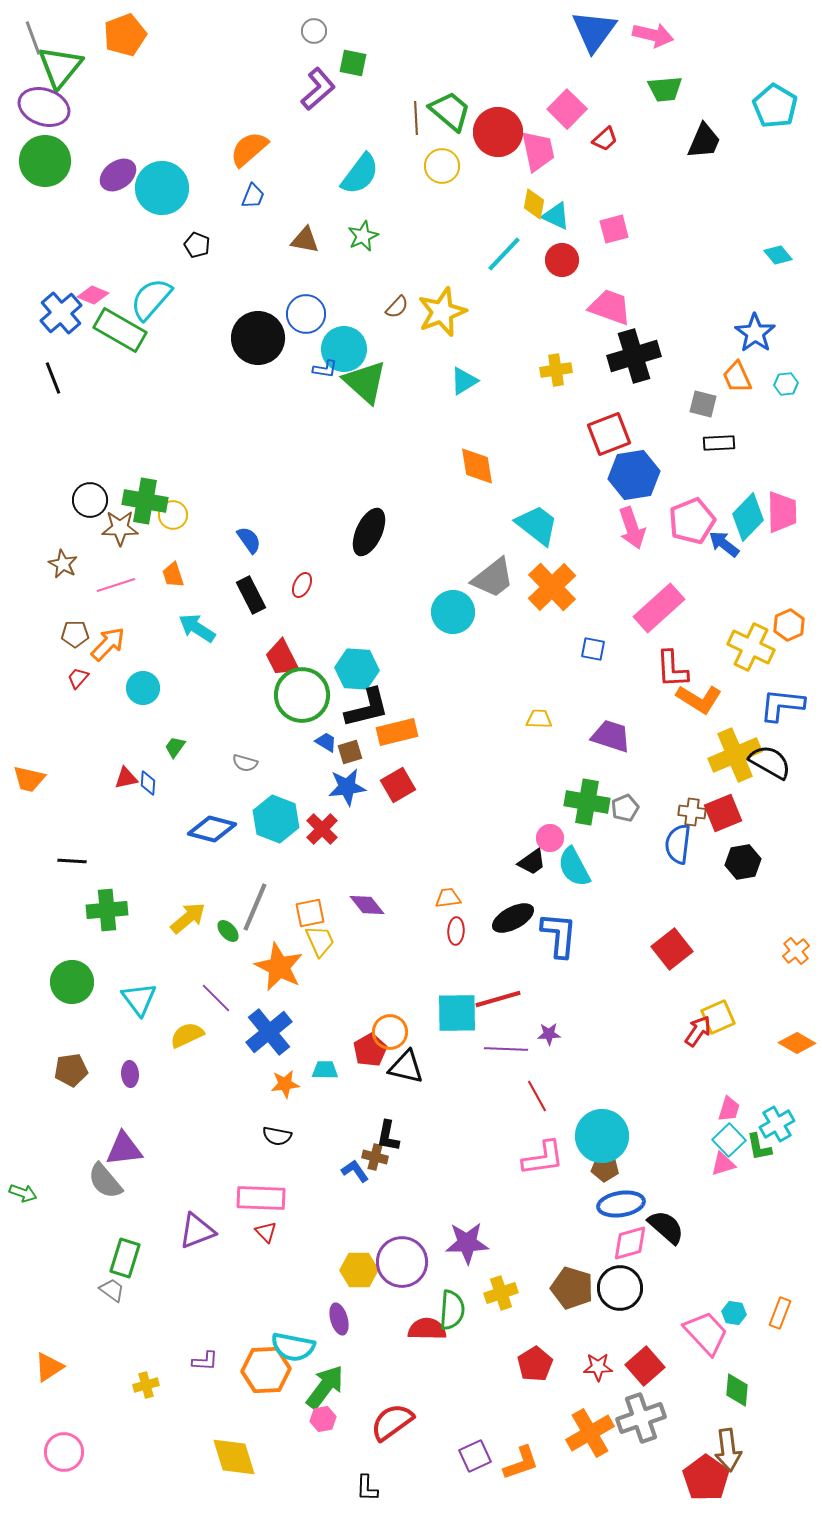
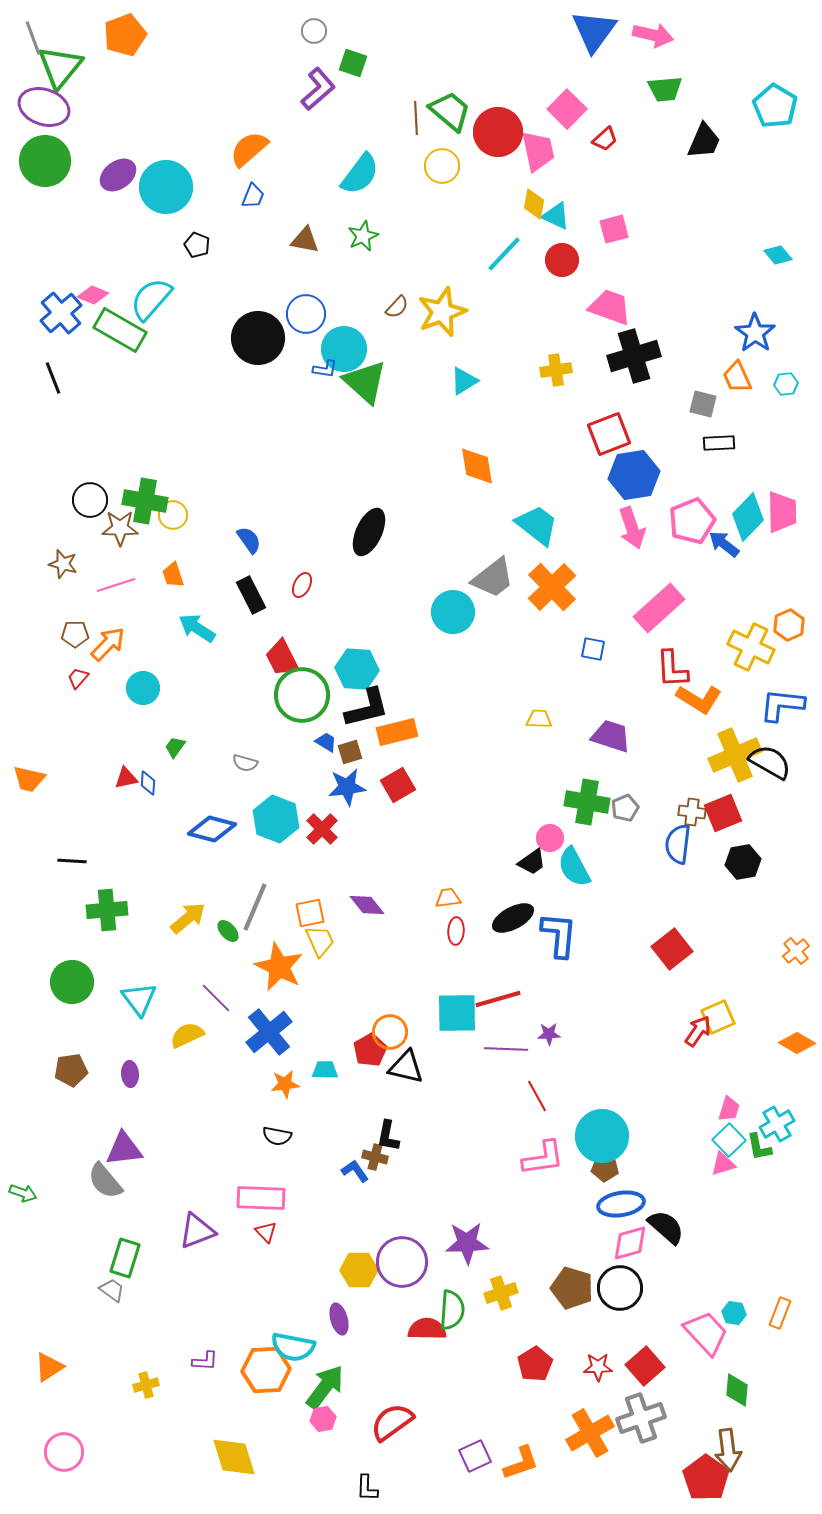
green square at (353, 63): rotated 8 degrees clockwise
cyan circle at (162, 188): moved 4 px right, 1 px up
brown star at (63, 564): rotated 12 degrees counterclockwise
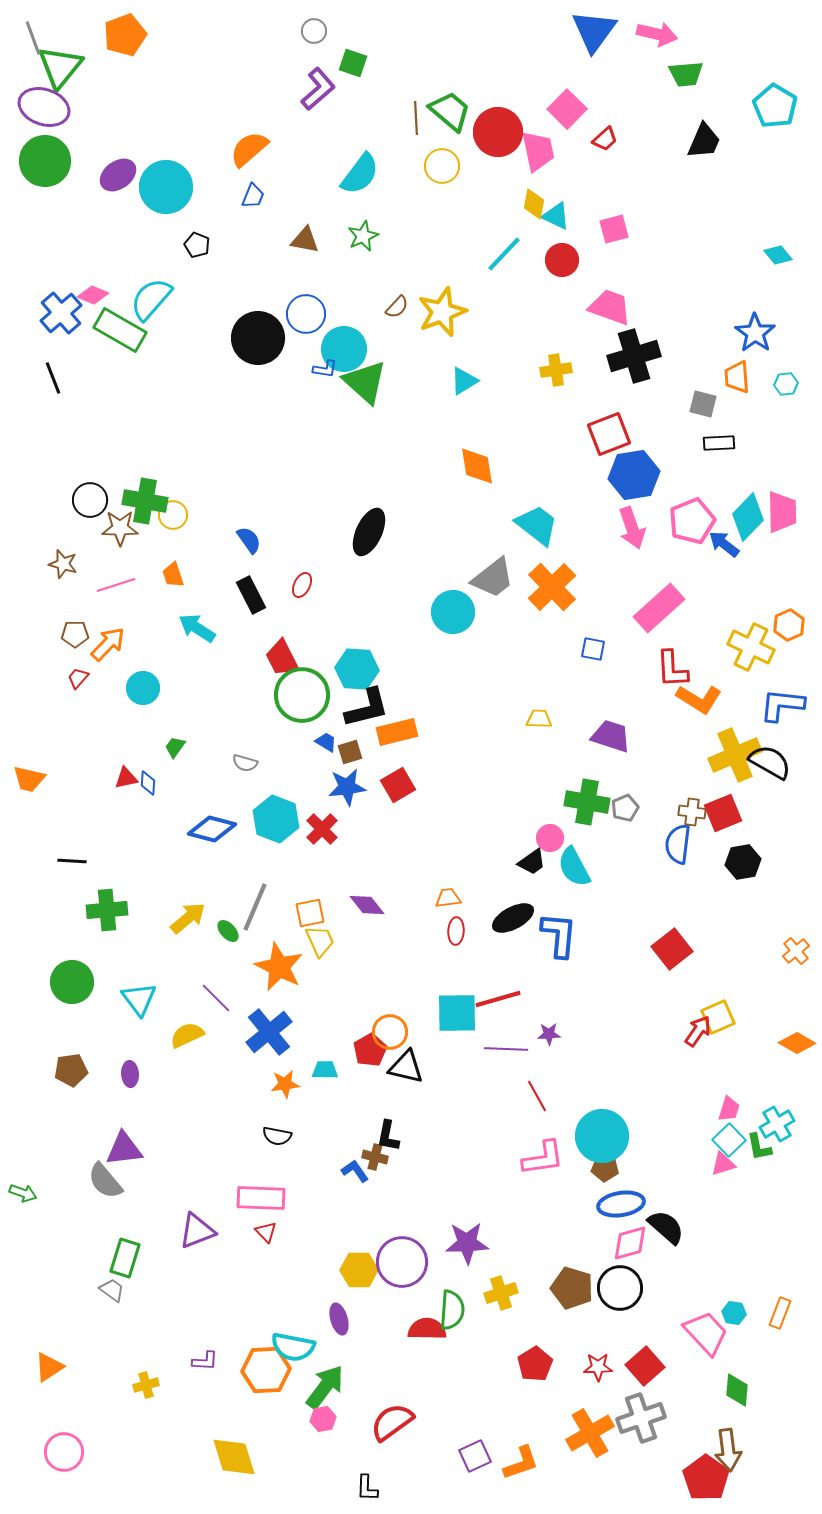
pink arrow at (653, 35): moved 4 px right, 1 px up
green trapezoid at (665, 89): moved 21 px right, 15 px up
orange trapezoid at (737, 377): rotated 20 degrees clockwise
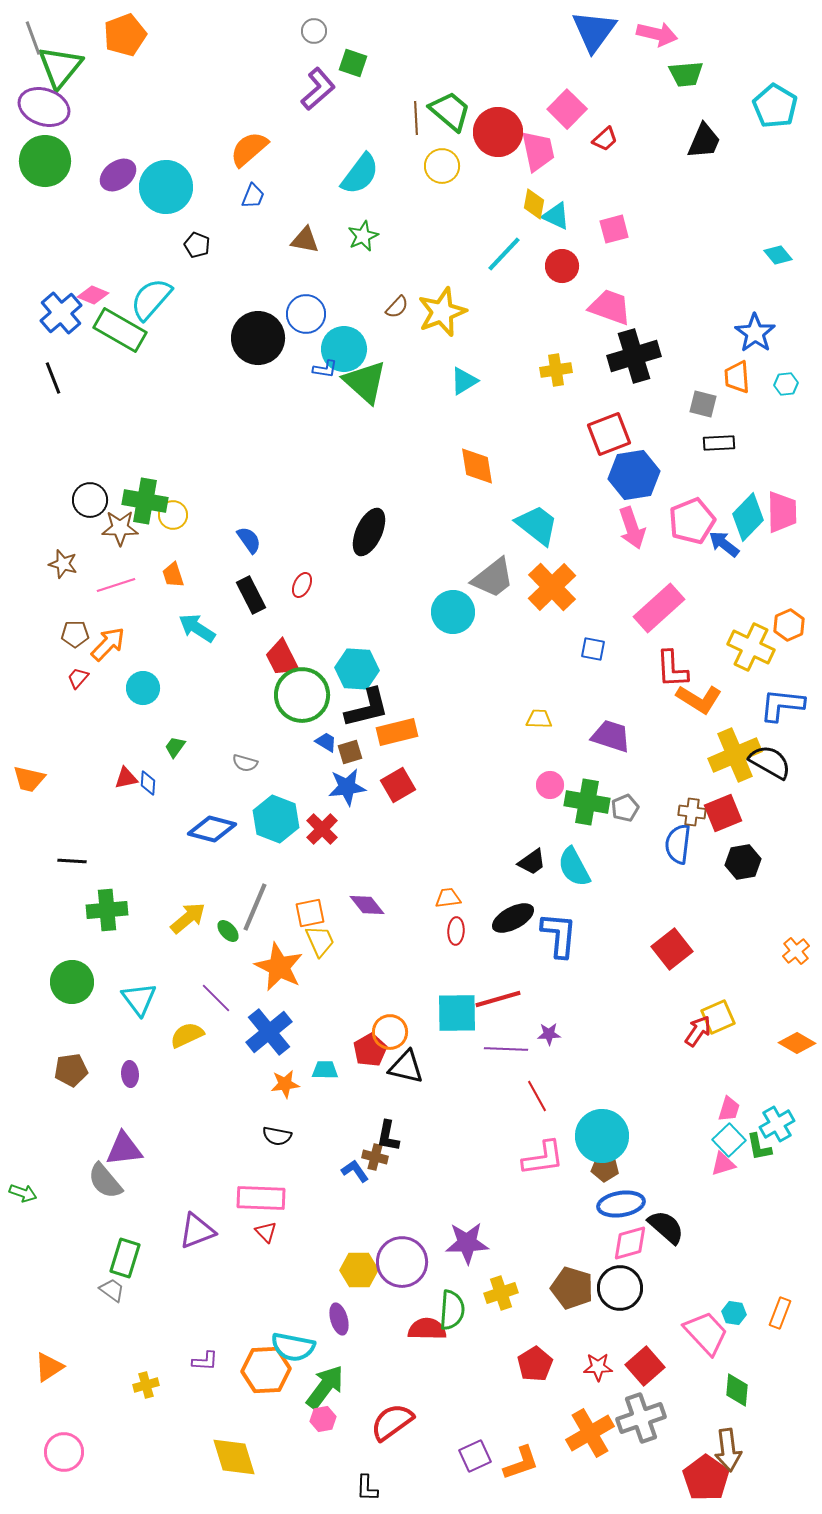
red circle at (562, 260): moved 6 px down
pink circle at (550, 838): moved 53 px up
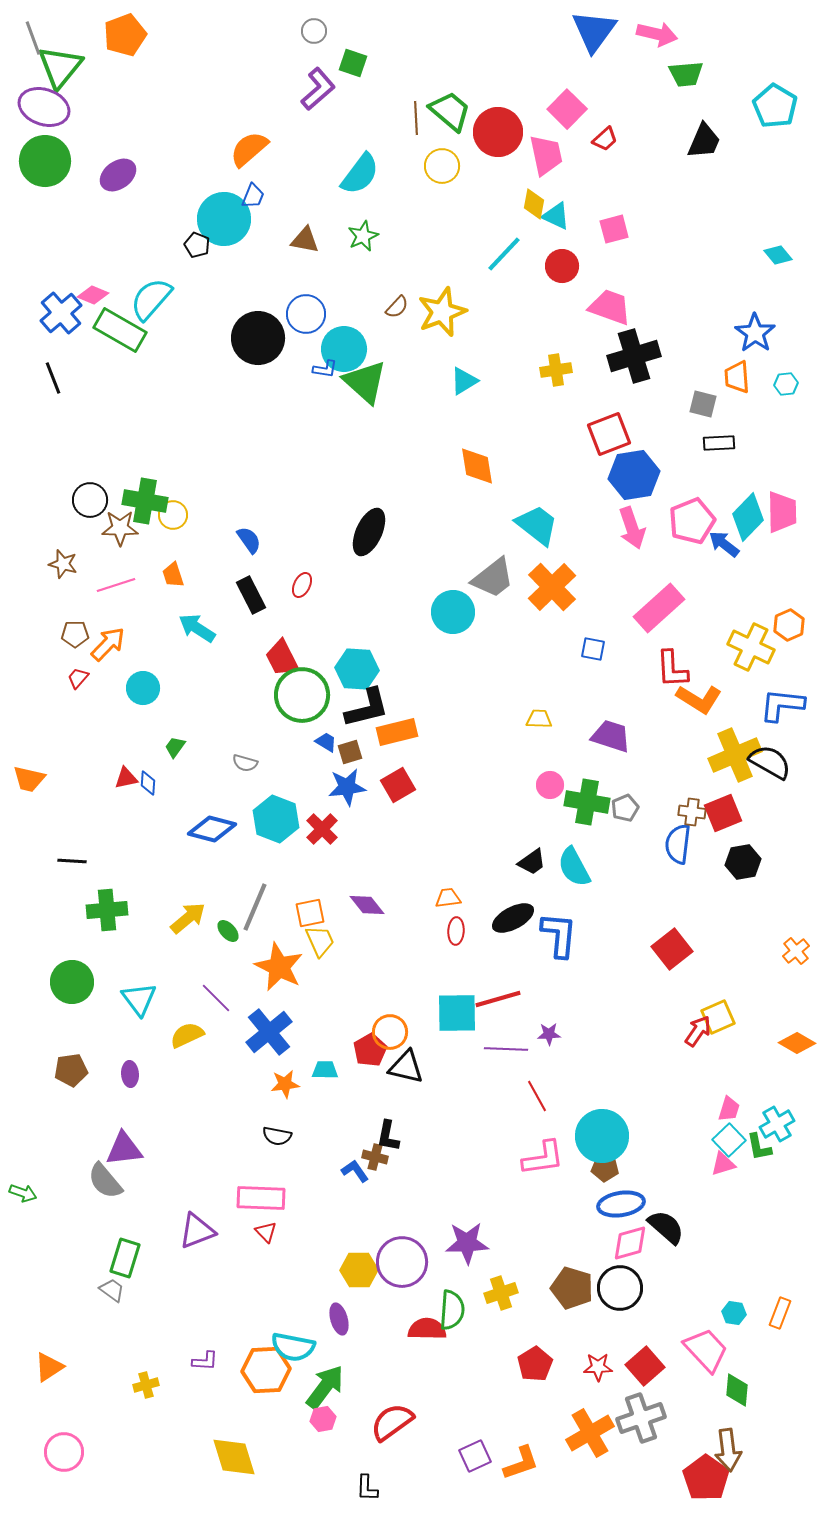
pink trapezoid at (538, 151): moved 8 px right, 4 px down
cyan circle at (166, 187): moved 58 px right, 32 px down
pink trapezoid at (706, 1333): moved 17 px down
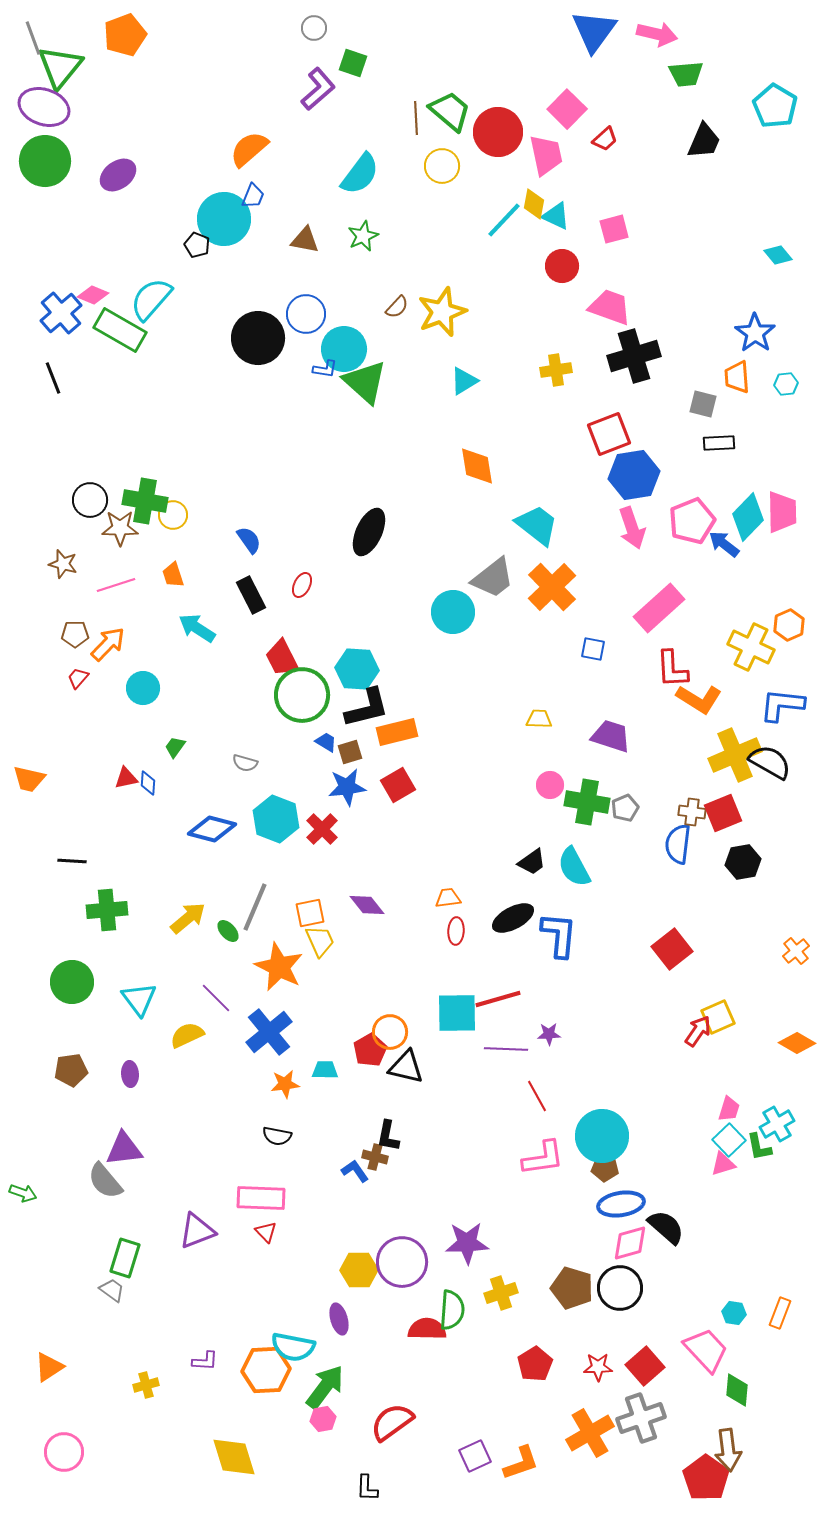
gray circle at (314, 31): moved 3 px up
cyan line at (504, 254): moved 34 px up
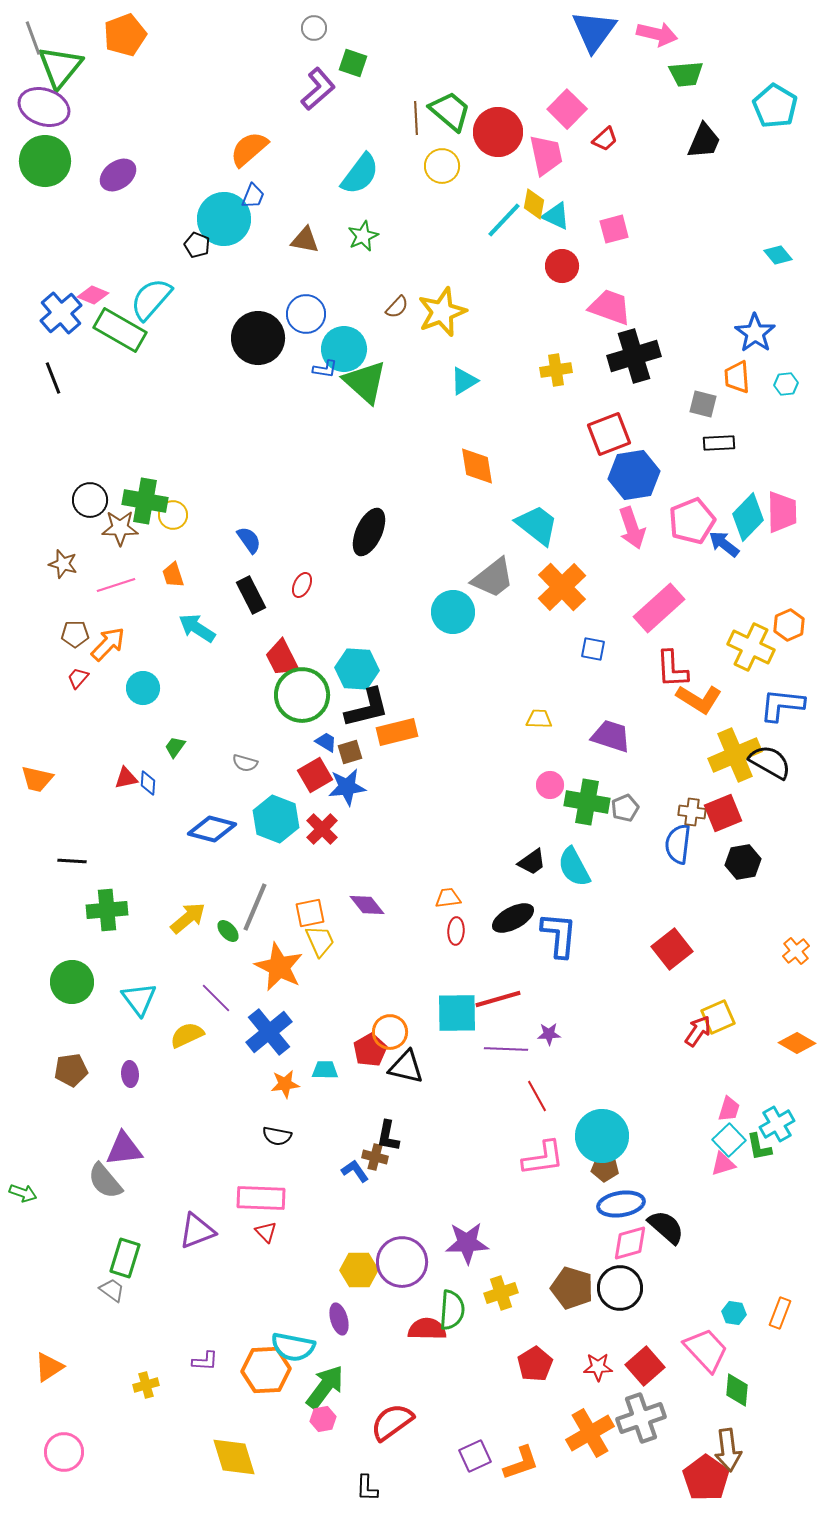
orange cross at (552, 587): moved 10 px right
orange trapezoid at (29, 779): moved 8 px right
red square at (398, 785): moved 83 px left, 10 px up
